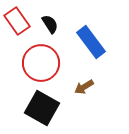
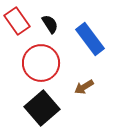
blue rectangle: moved 1 px left, 3 px up
black square: rotated 20 degrees clockwise
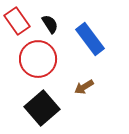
red circle: moved 3 px left, 4 px up
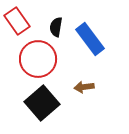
black semicircle: moved 6 px right, 3 px down; rotated 138 degrees counterclockwise
brown arrow: rotated 24 degrees clockwise
black square: moved 5 px up
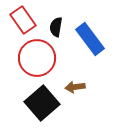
red rectangle: moved 6 px right, 1 px up
red circle: moved 1 px left, 1 px up
brown arrow: moved 9 px left
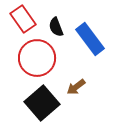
red rectangle: moved 1 px up
black semicircle: rotated 30 degrees counterclockwise
brown arrow: moved 1 px right; rotated 30 degrees counterclockwise
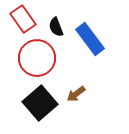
brown arrow: moved 7 px down
black square: moved 2 px left
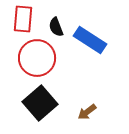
red rectangle: rotated 40 degrees clockwise
blue rectangle: moved 1 px down; rotated 20 degrees counterclockwise
brown arrow: moved 11 px right, 18 px down
